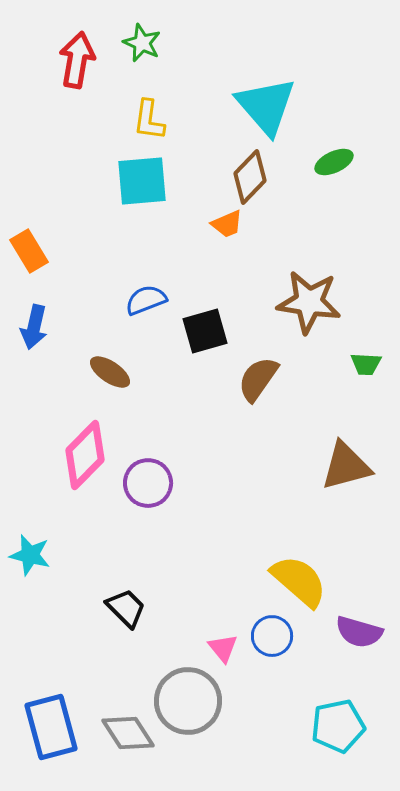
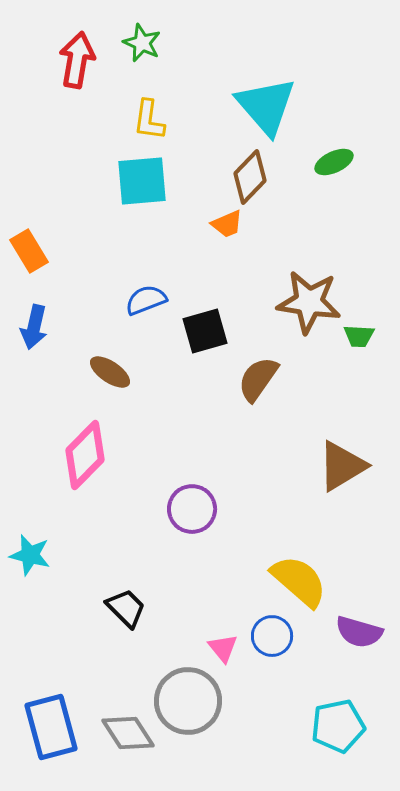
green trapezoid: moved 7 px left, 28 px up
brown triangle: moved 4 px left; rotated 16 degrees counterclockwise
purple circle: moved 44 px right, 26 px down
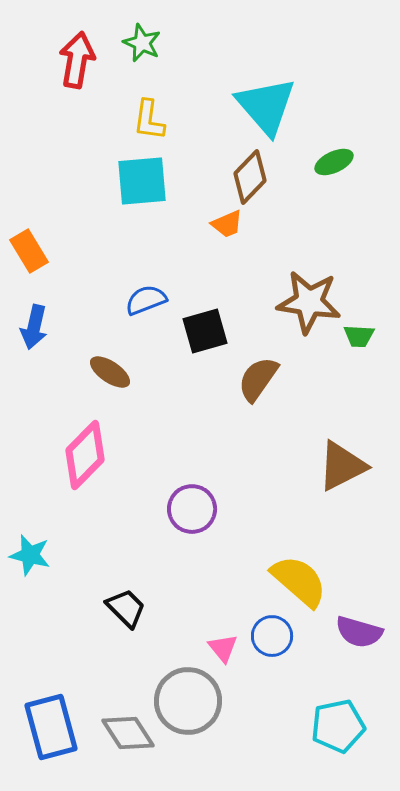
brown triangle: rotated 4 degrees clockwise
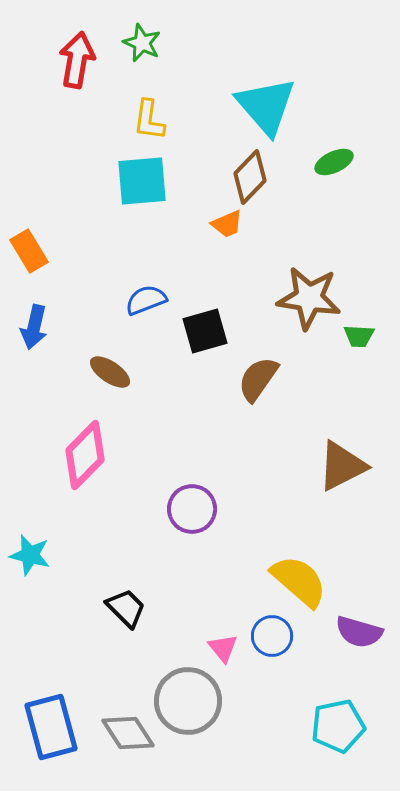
brown star: moved 4 px up
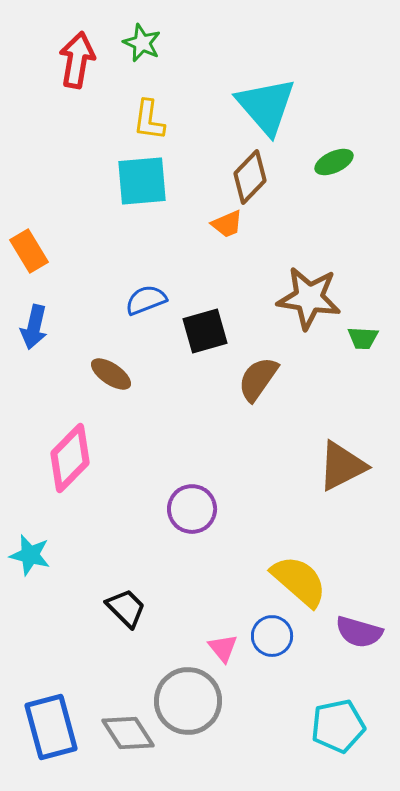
green trapezoid: moved 4 px right, 2 px down
brown ellipse: moved 1 px right, 2 px down
pink diamond: moved 15 px left, 3 px down
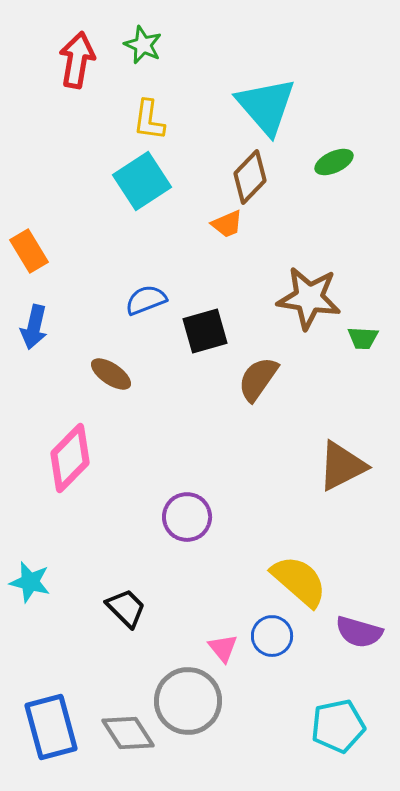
green star: moved 1 px right, 2 px down
cyan square: rotated 28 degrees counterclockwise
purple circle: moved 5 px left, 8 px down
cyan star: moved 27 px down
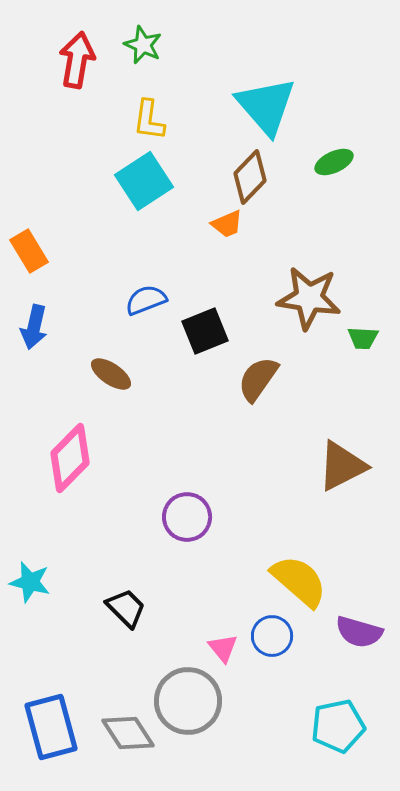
cyan square: moved 2 px right
black square: rotated 6 degrees counterclockwise
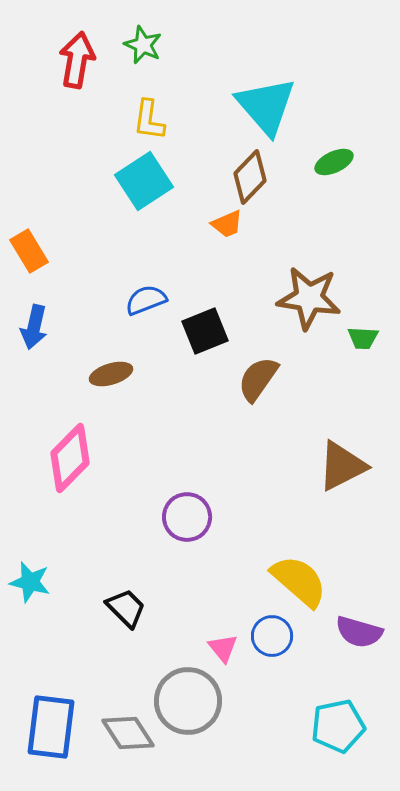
brown ellipse: rotated 51 degrees counterclockwise
blue rectangle: rotated 22 degrees clockwise
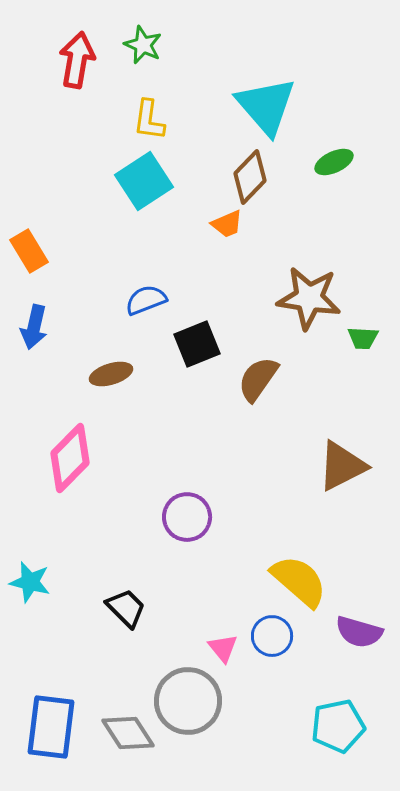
black square: moved 8 px left, 13 px down
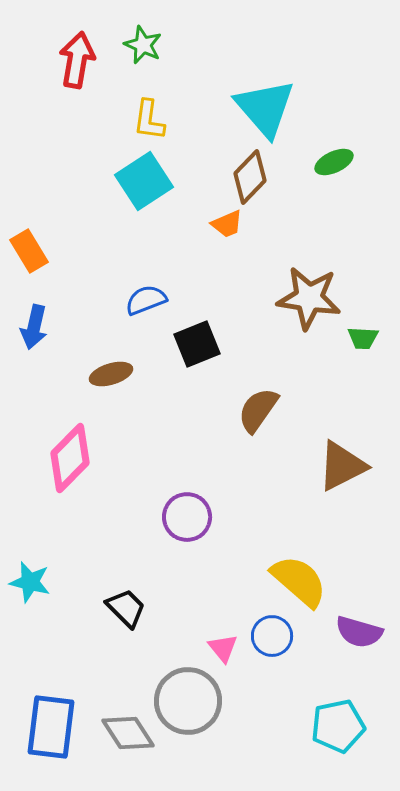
cyan triangle: moved 1 px left, 2 px down
brown semicircle: moved 31 px down
